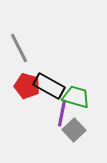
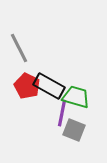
red pentagon: rotated 10 degrees clockwise
gray square: rotated 25 degrees counterclockwise
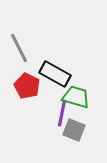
black rectangle: moved 6 px right, 12 px up
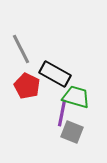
gray line: moved 2 px right, 1 px down
gray square: moved 2 px left, 2 px down
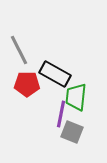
gray line: moved 2 px left, 1 px down
red pentagon: moved 2 px up; rotated 25 degrees counterclockwise
green trapezoid: rotated 100 degrees counterclockwise
purple line: moved 1 px left, 1 px down
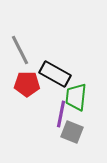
gray line: moved 1 px right
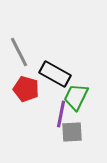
gray line: moved 1 px left, 2 px down
red pentagon: moved 1 px left, 5 px down; rotated 15 degrees clockwise
green trapezoid: rotated 20 degrees clockwise
gray square: rotated 25 degrees counterclockwise
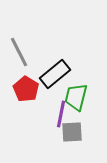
black rectangle: rotated 68 degrees counterclockwise
red pentagon: rotated 15 degrees clockwise
green trapezoid: rotated 12 degrees counterclockwise
